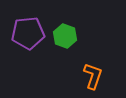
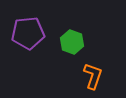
green hexagon: moved 7 px right, 6 px down
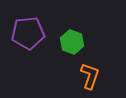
orange L-shape: moved 3 px left
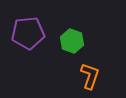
green hexagon: moved 1 px up
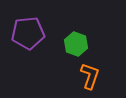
green hexagon: moved 4 px right, 3 px down
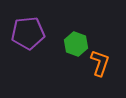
orange L-shape: moved 10 px right, 13 px up
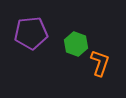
purple pentagon: moved 3 px right
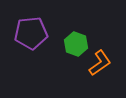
orange L-shape: rotated 36 degrees clockwise
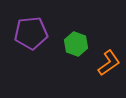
orange L-shape: moved 9 px right
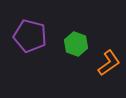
purple pentagon: moved 1 px left, 3 px down; rotated 20 degrees clockwise
